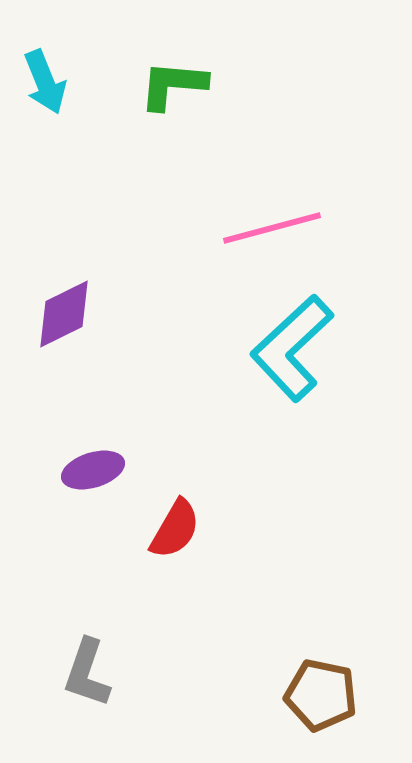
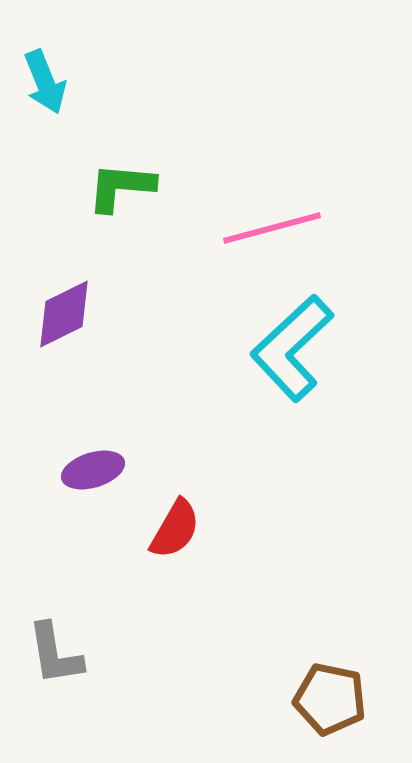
green L-shape: moved 52 px left, 102 px down
gray L-shape: moved 32 px left, 19 px up; rotated 28 degrees counterclockwise
brown pentagon: moved 9 px right, 4 px down
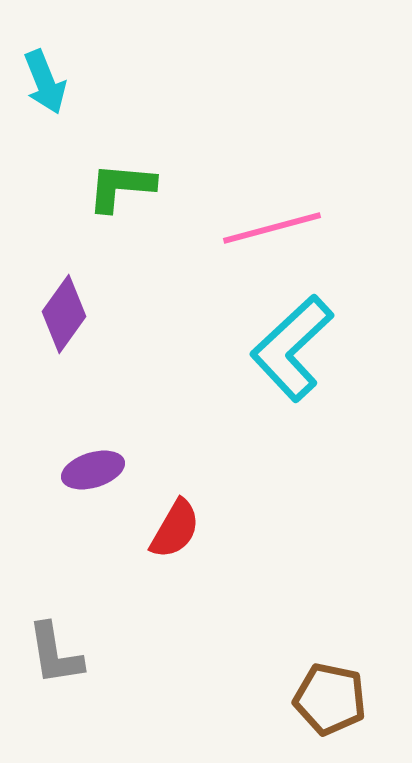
purple diamond: rotated 28 degrees counterclockwise
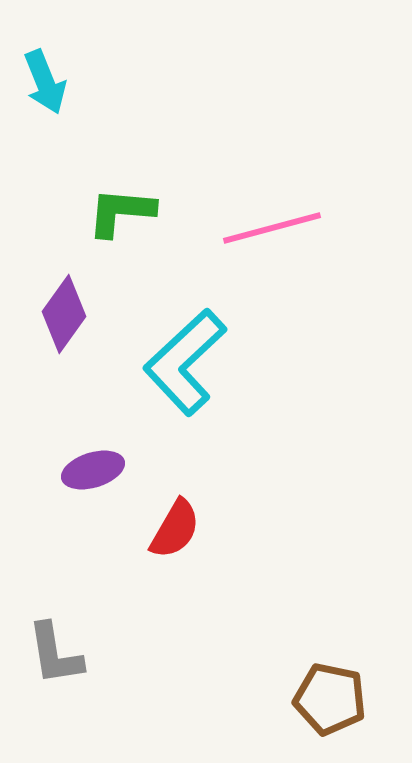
green L-shape: moved 25 px down
cyan L-shape: moved 107 px left, 14 px down
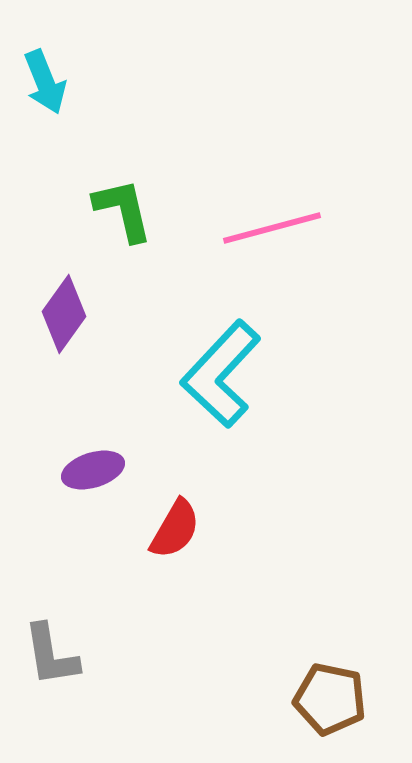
green L-shape: moved 2 px right, 2 px up; rotated 72 degrees clockwise
cyan L-shape: moved 36 px right, 12 px down; rotated 4 degrees counterclockwise
gray L-shape: moved 4 px left, 1 px down
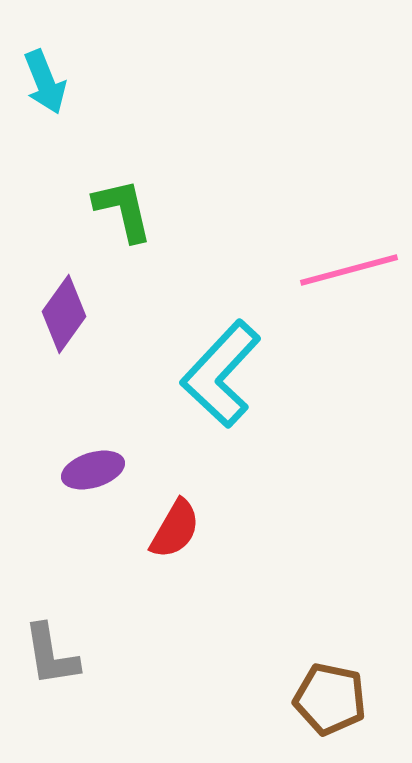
pink line: moved 77 px right, 42 px down
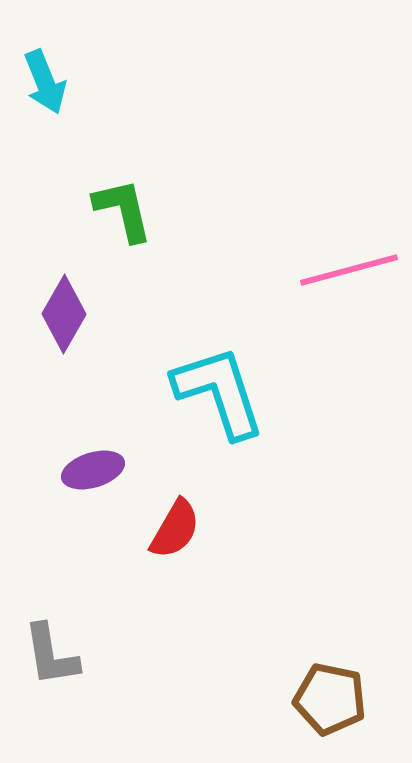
purple diamond: rotated 6 degrees counterclockwise
cyan L-shape: moved 2 px left, 18 px down; rotated 119 degrees clockwise
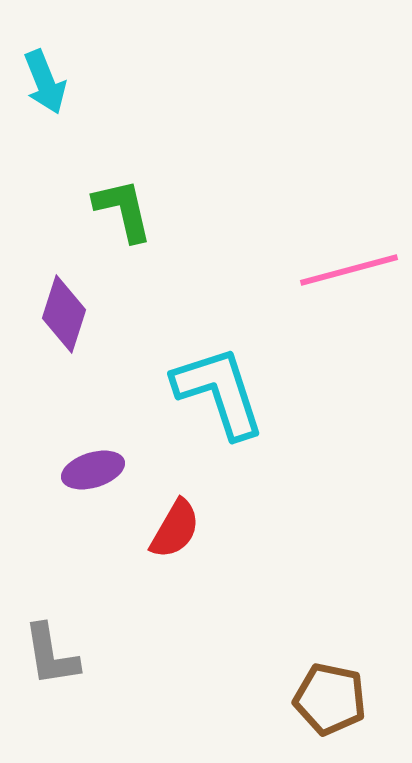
purple diamond: rotated 12 degrees counterclockwise
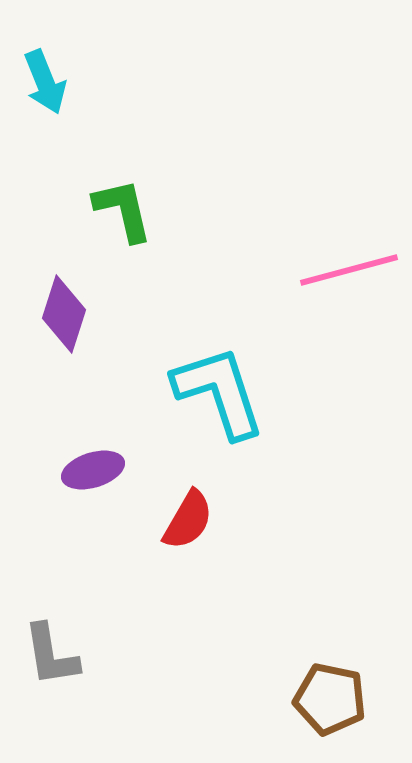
red semicircle: moved 13 px right, 9 px up
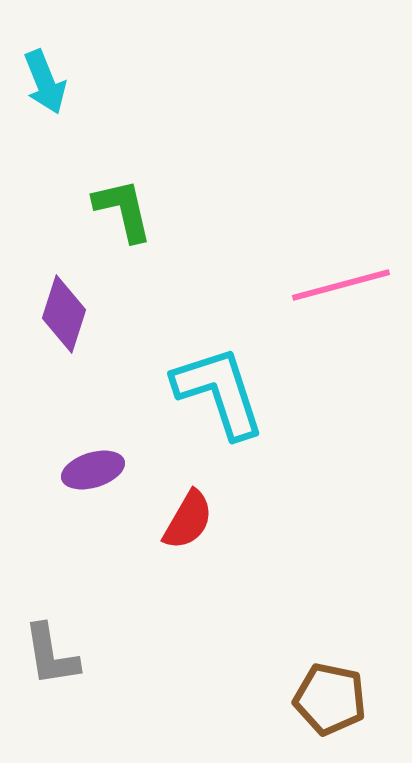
pink line: moved 8 px left, 15 px down
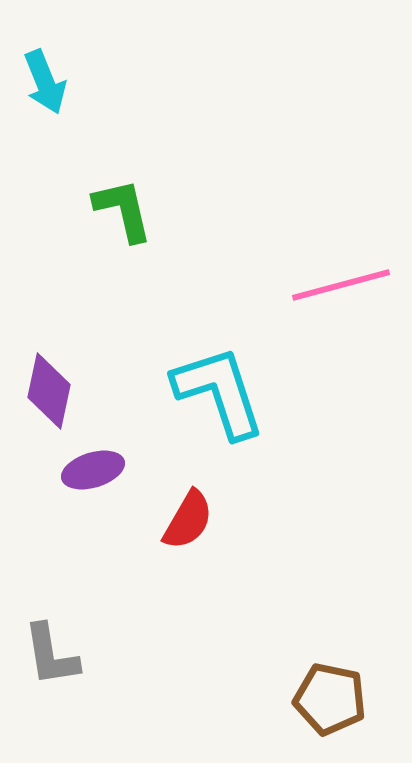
purple diamond: moved 15 px left, 77 px down; rotated 6 degrees counterclockwise
